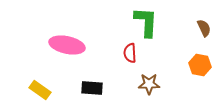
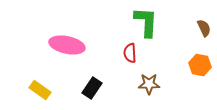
black rectangle: rotated 60 degrees counterclockwise
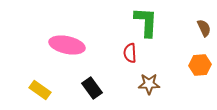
orange hexagon: rotated 15 degrees counterclockwise
black rectangle: rotated 70 degrees counterclockwise
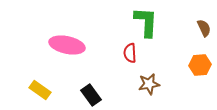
brown star: rotated 10 degrees counterclockwise
black rectangle: moved 1 px left, 7 px down
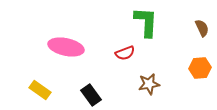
brown semicircle: moved 2 px left
pink ellipse: moved 1 px left, 2 px down
red semicircle: moved 5 px left; rotated 108 degrees counterclockwise
orange hexagon: moved 3 px down
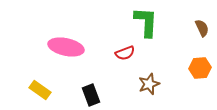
brown star: rotated 10 degrees counterclockwise
black rectangle: rotated 15 degrees clockwise
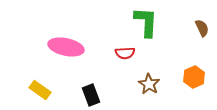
red semicircle: rotated 18 degrees clockwise
orange hexagon: moved 6 px left, 9 px down; rotated 20 degrees counterclockwise
brown star: rotated 20 degrees counterclockwise
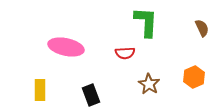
yellow rectangle: rotated 55 degrees clockwise
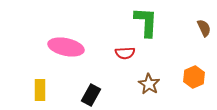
brown semicircle: moved 2 px right
black rectangle: rotated 50 degrees clockwise
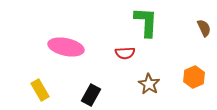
yellow rectangle: rotated 30 degrees counterclockwise
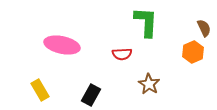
pink ellipse: moved 4 px left, 2 px up
red semicircle: moved 3 px left, 1 px down
orange hexagon: moved 1 px left, 25 px up
